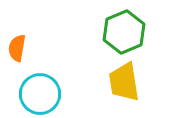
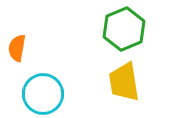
green hexagon: moved 3 px up
cyan circle: moved 3 px right
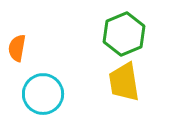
green hexagon: moved 5 px down
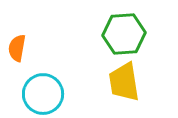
green hexagon: rotated 18 degrees clockwise
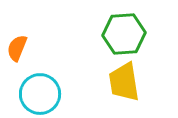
orange semicircle: rotated 12 degrees clockwise
cyan circle: moved 3 px left
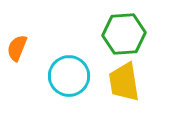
cyan circle: moved 29 px right, 18 px up
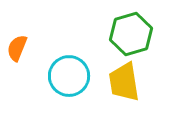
green hexagon: moved 7 px right; rotated 12 degrees counterclockwise
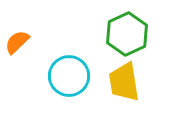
green hexagon: moved 4 px left; rotated 9 degrees counterclockwise
orange semicircle: moved 6 px up; rotated 24 degrees clockwise
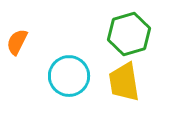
green hexagon: moved 2 px right; rotated 9 degrees clockwise
orange semicircle: rotated 20 degrees counterclockwise
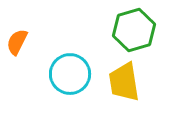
green hexagon: moved 5 px right, 4 px up
cyan circle: moved 1 px right, 2 px up
